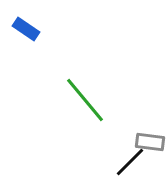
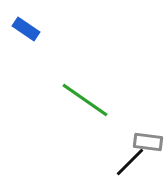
green line: rotated 15 degrees counterclockwise
gray rectangle: moved 2 px left
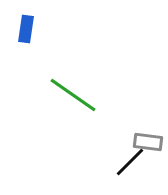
blue rectangle: rotated 64 degrees clockwise
green line: moved 12 px left, 5 px up
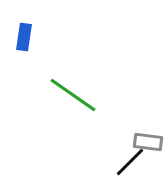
blue rectangle: moved 2 px left, 8 px down
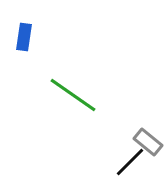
gray rectangle: rotated 32 degrees clockwise
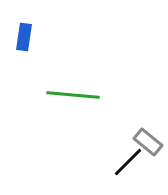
green line: rotated 30 degrees counterclockwise
black line: moved 2 px left
